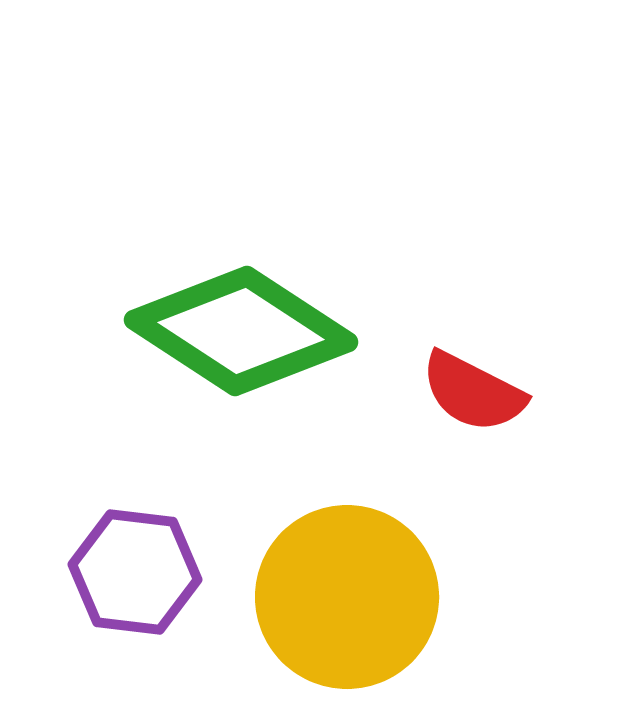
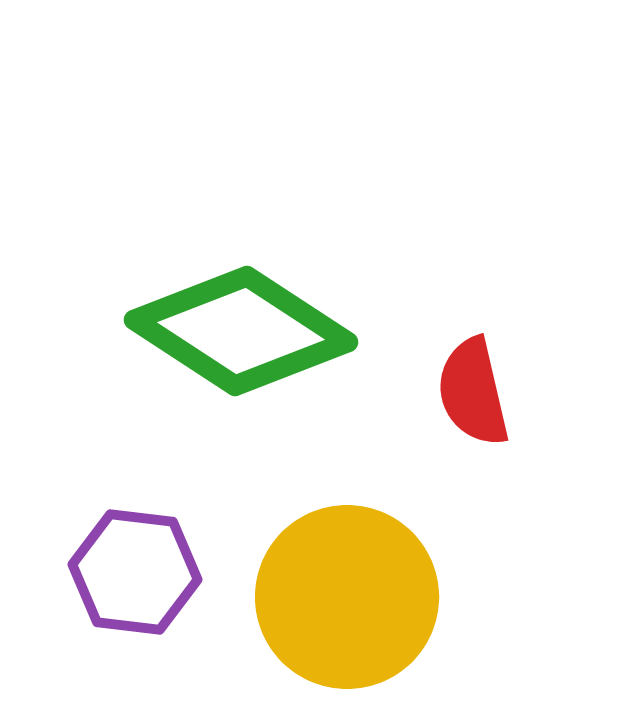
red semicircle: rotated 50 degrees clockwise
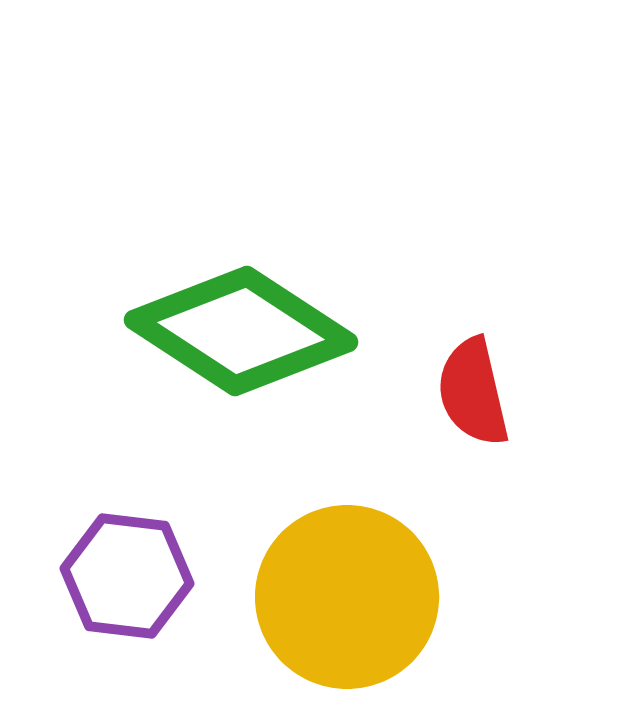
purple hexagon: moved 8 px left, 4 px down
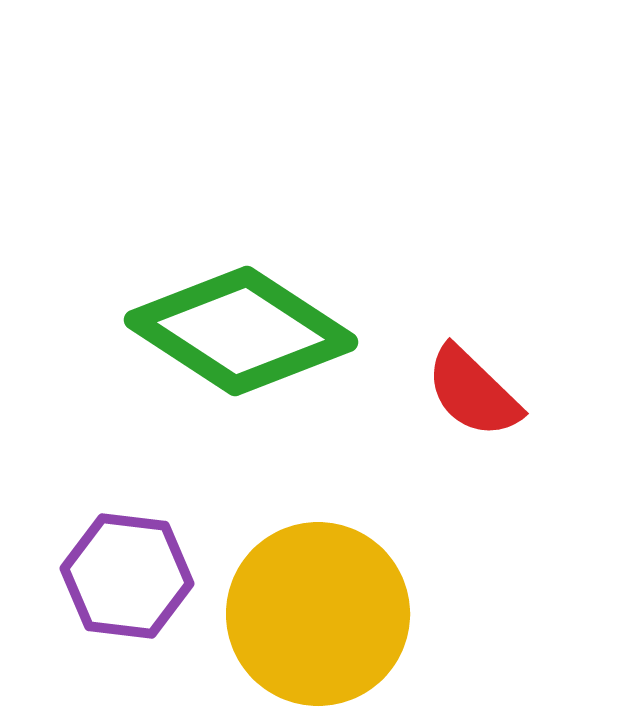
red semicircle: rotated 33 degrees counterclockwise
yellow circle: moved 29 px left, 17 px down
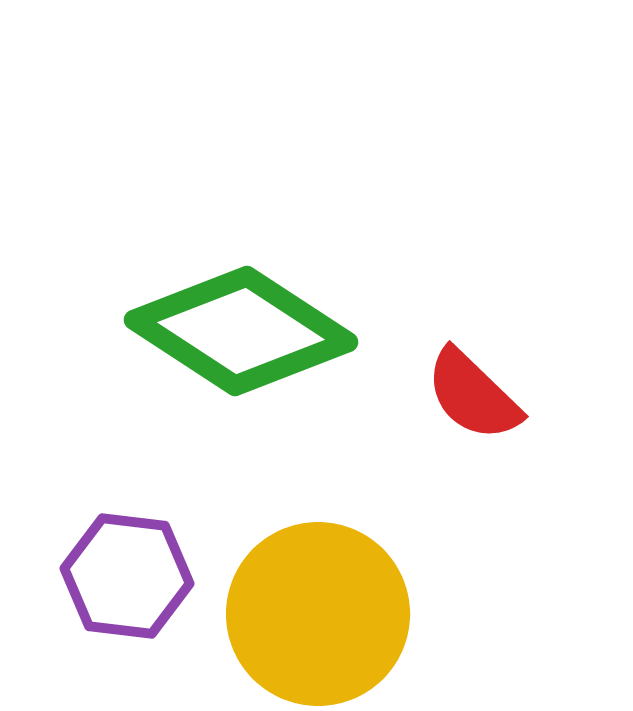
red semicircle: moved 3 px down
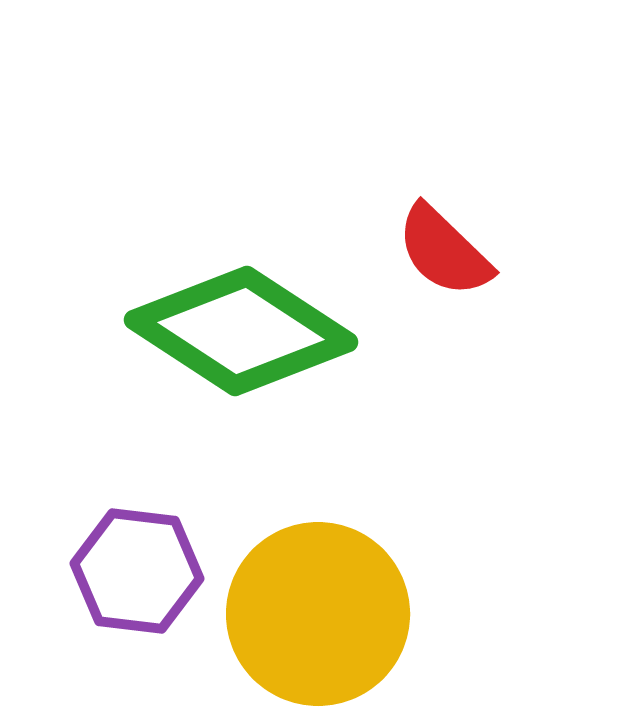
red semicircle: moved 29 px left, 144 px up
purple hexagon: moved 10 px right, 5 px up
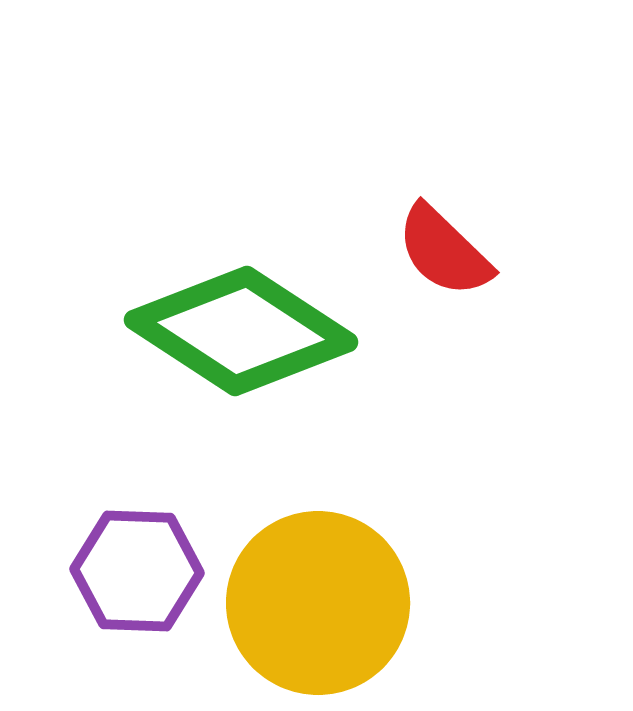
purple hexagon: rotated 5 degrees counterclockwise
yellow circle: moved 11 px up
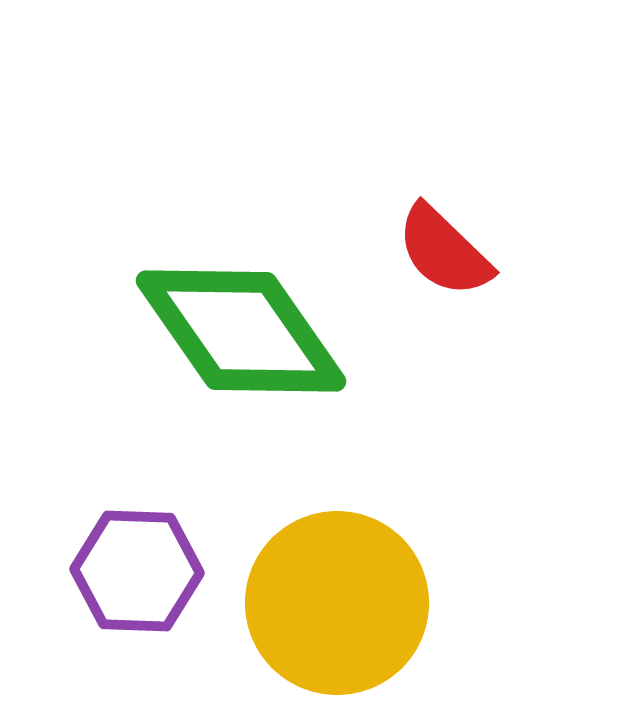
green diamond: rotated 22 degrees clockwise
yellow circle: moved 19 px right
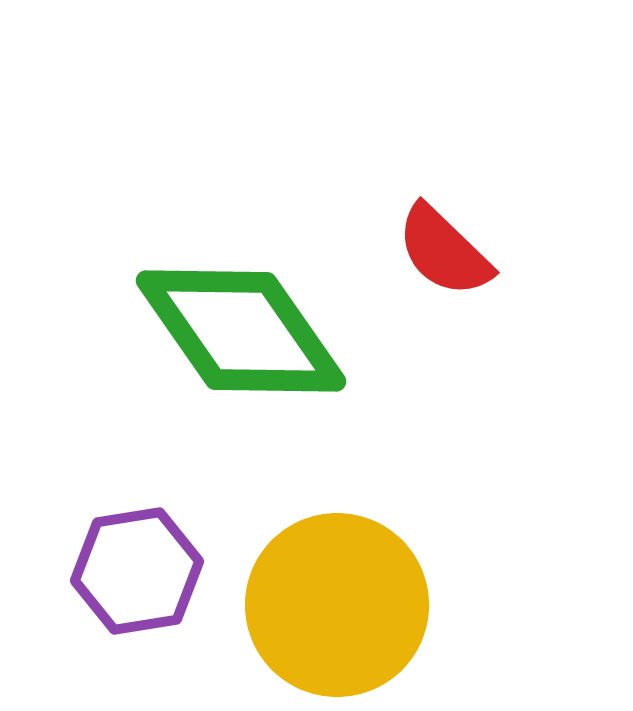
purple hexagon: rotated 11 degrees counterclockwise
yellow circle: moved 2 px down
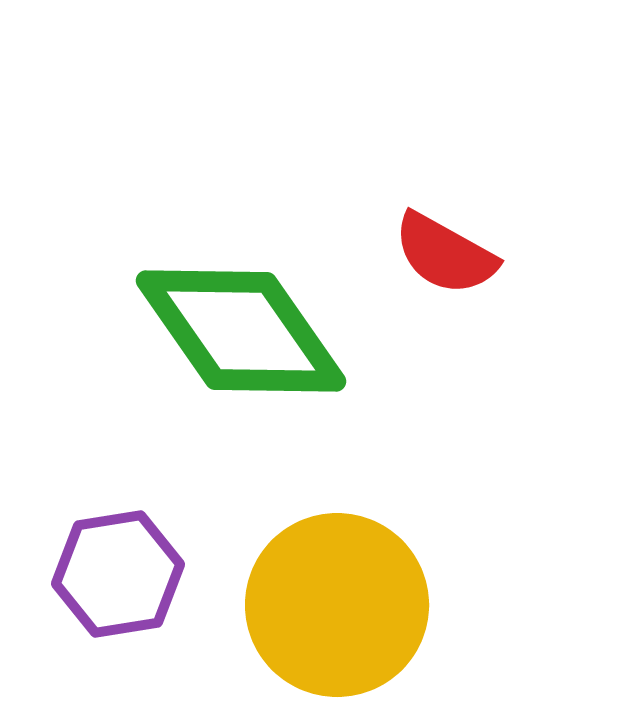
red semicircle: moved 1 px right, 3 px down; rotated 15 degrees counterclockwise
purple hexagon: moved 19 px left, 3 px down
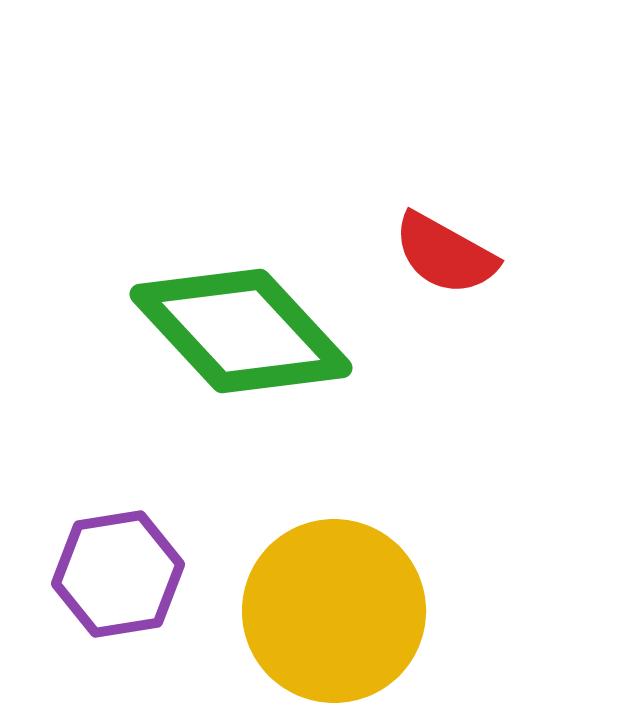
green diamond: rotated 8 degrees counterclockwise
yellow circle: moved 3 px left, 6 px down
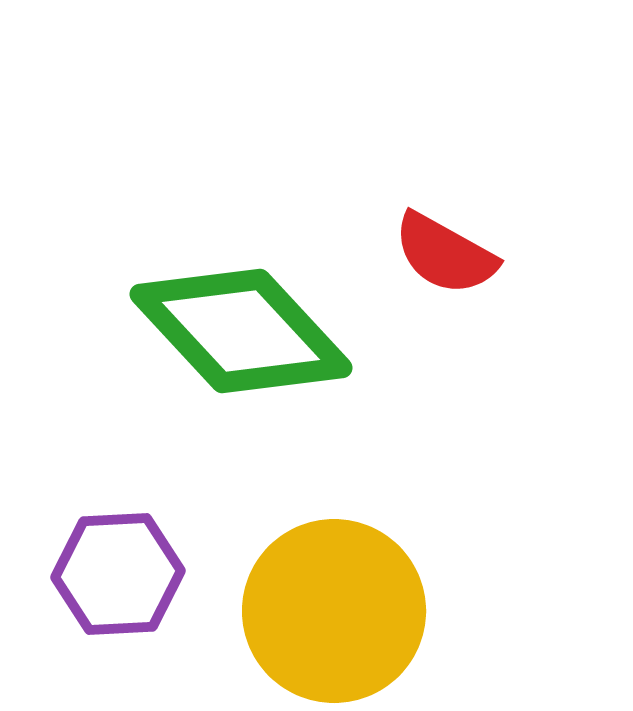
purple hexagon: rotated 6 degrees clockwise
